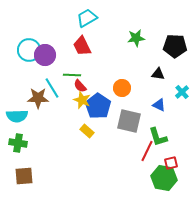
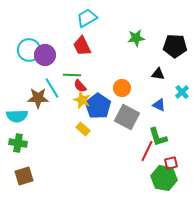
gray square: moved 2 px left, 4 px up; rotated 15 degrees clockwise
yellow rectangle: moved 4 px left, 2 px up
brown square: rotated 12 degrees counterclockwise
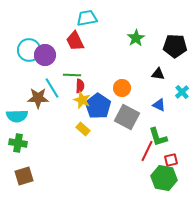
cyan trapezoid: rotated 20 degrees clockwise
green star: rotated 24 degrees counterclockwise
red trapezoid: moved 7 px left, 5 px up
red semicircle: rotated 136 degrees counterclockwise
red square: moved 3 px up
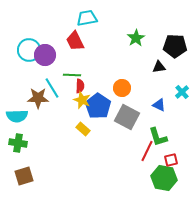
black triangle: moved 1 px right, 7 px up; rotated 16 degrees counterclockwise
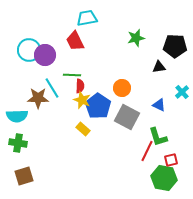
green star: rotated 18 degrees clockwise
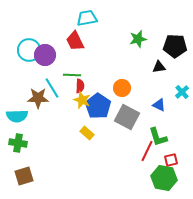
green star: moved 2 px right, 1 px down
yellow rectangle: moved 4 px right, 4 px down
